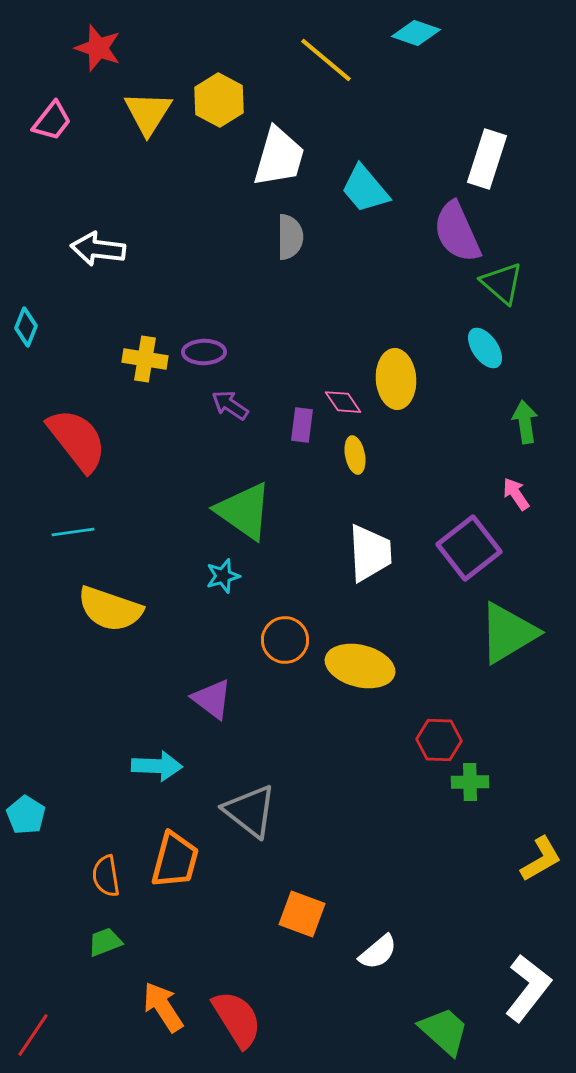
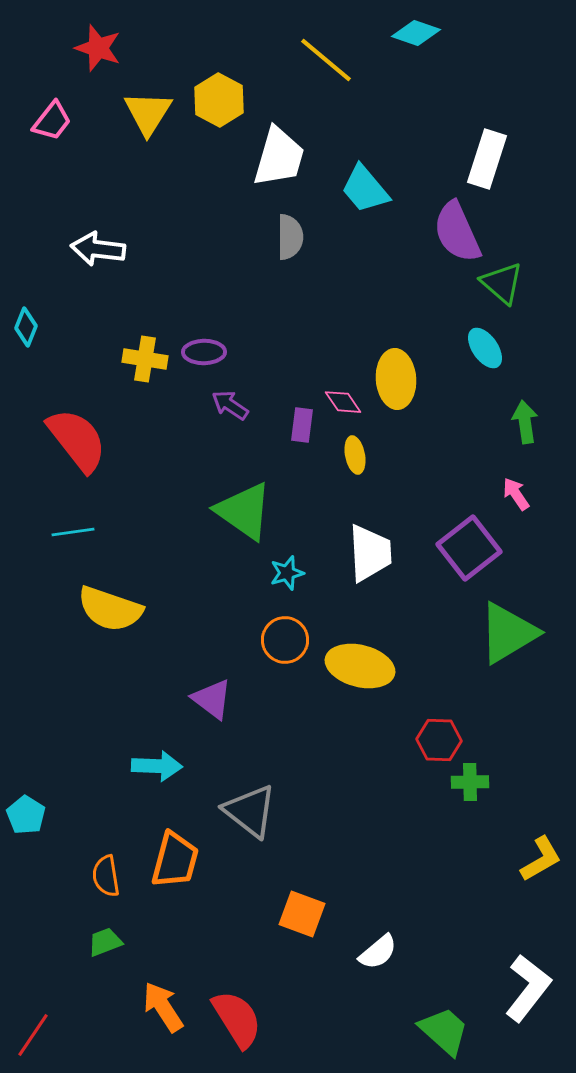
cyan star at (223, 576): moved 64 px right, 3 px up
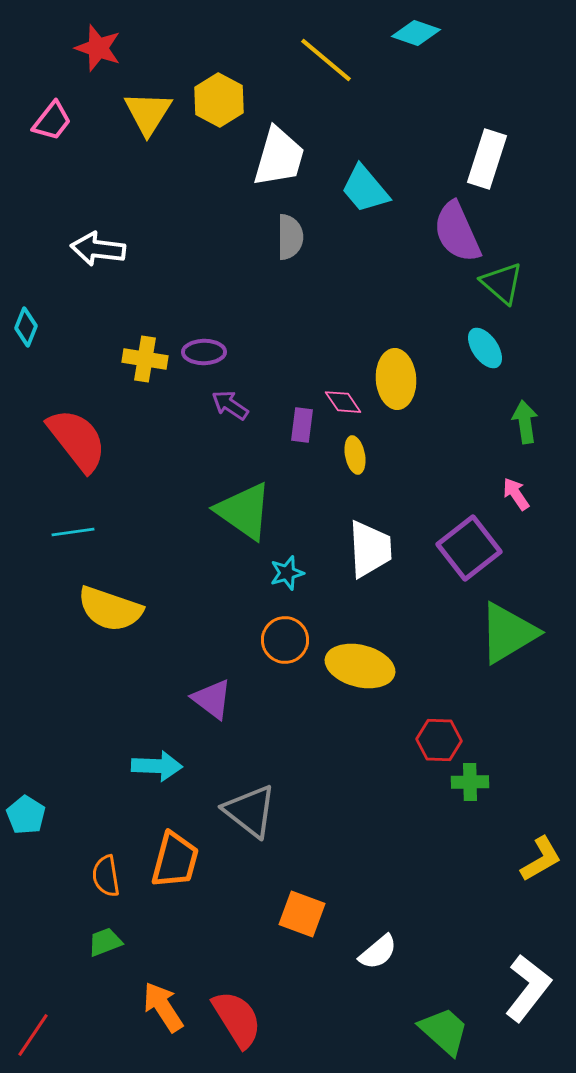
white trapezoid at (370, 553): moved 4 px up
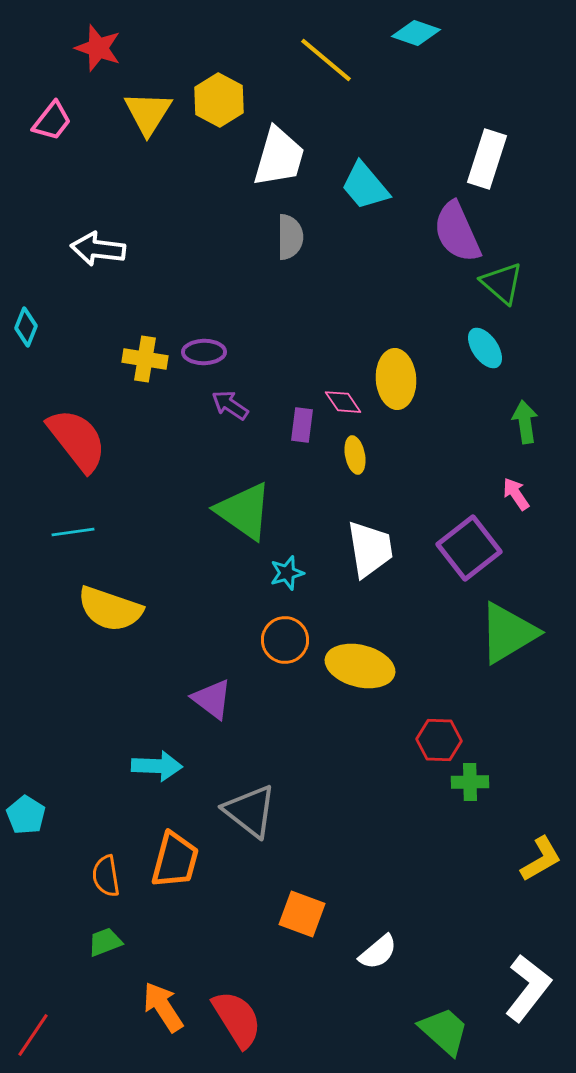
cyan trapezoid at (365, 189): moved 3 px up
white trapezoid at (370, 549): rotated 6 degrees counterclockwise
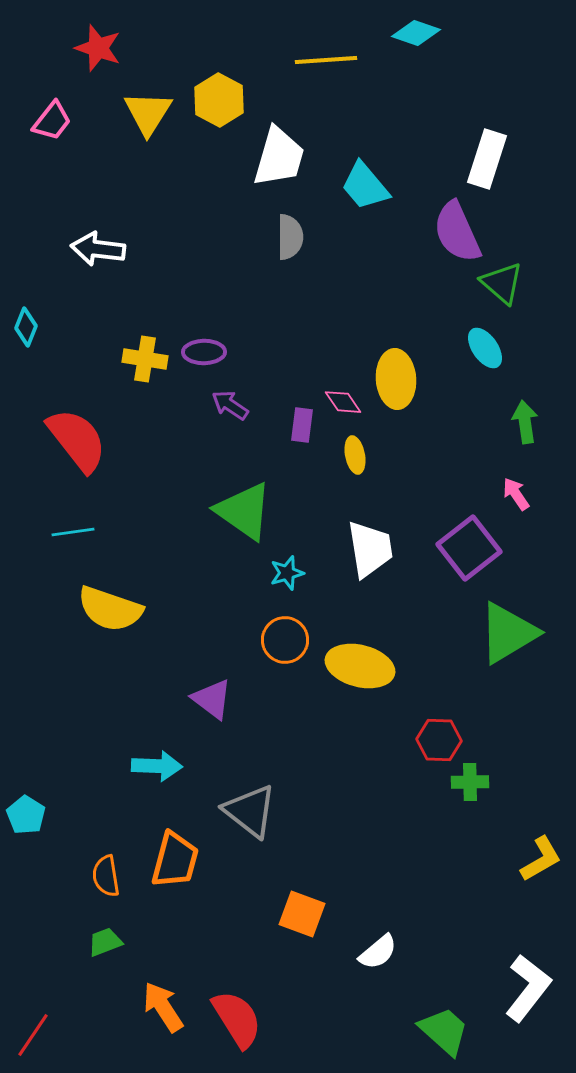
yellow line at (326, 60): rotated 44 degrees counterclockwise
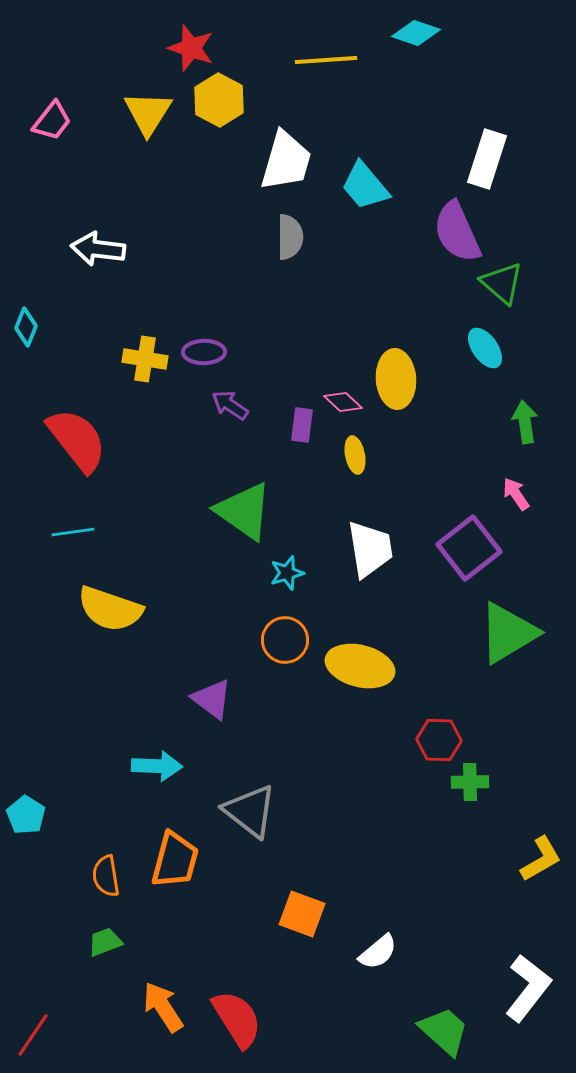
red star at (98, 48): moved 93 px right
white trapezoid at (279, 157): moved 7 px right, 4 px down
pink diamond at (343, 402): rotated 12 degrees counterclockwise
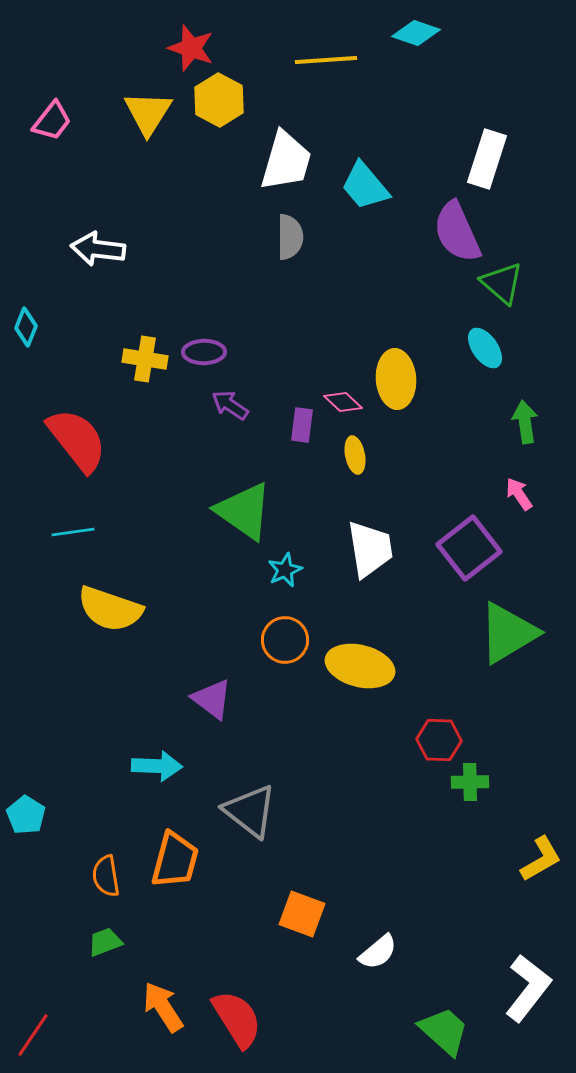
pink arrow at (516, 494): moved 3 px right
cyan star at (287, 573): moved 2 px left, 3 px up; rotated 8 degrees counterclockwise
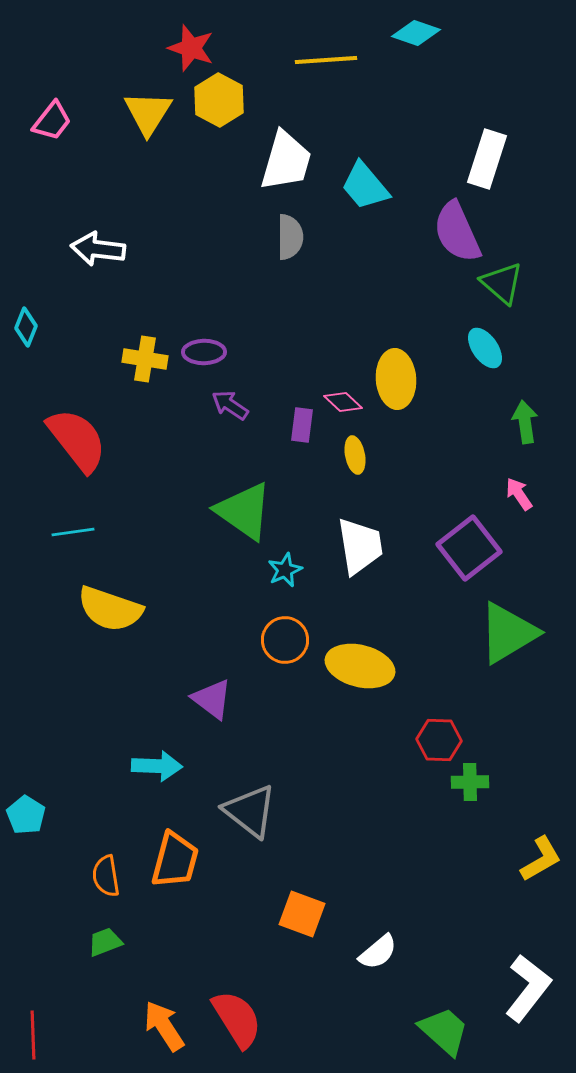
white trapezoid at (370, 549): moved 10 px left, 3 px up
orange arrow at (163, 1007): moved 1 px right, 19 px down
red line at (33, 1035): rotated 36 degrees counterclockwise
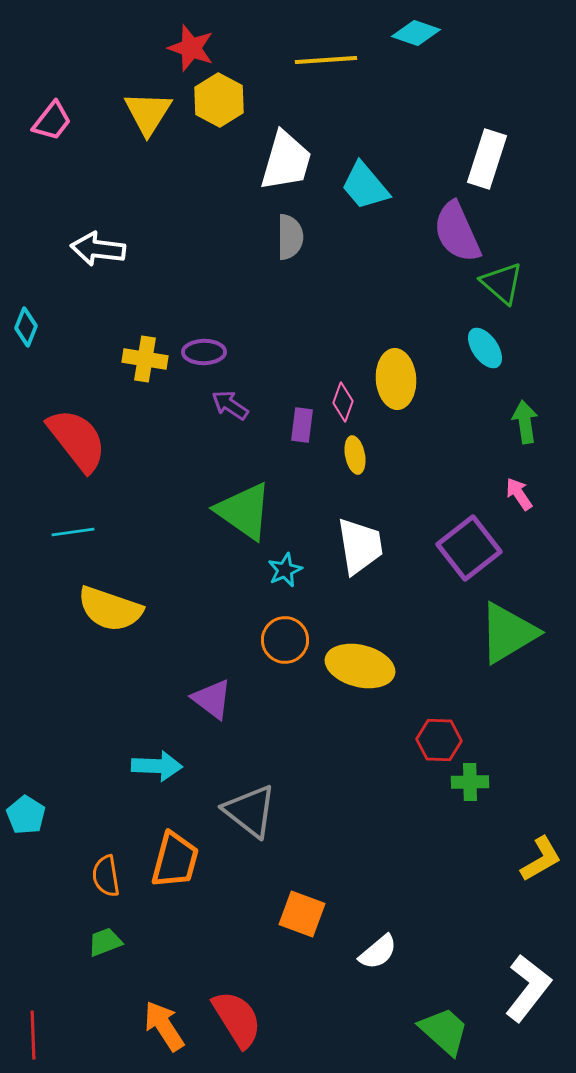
pink diamond at (343, 402): rotated 66 degrees clockwise
